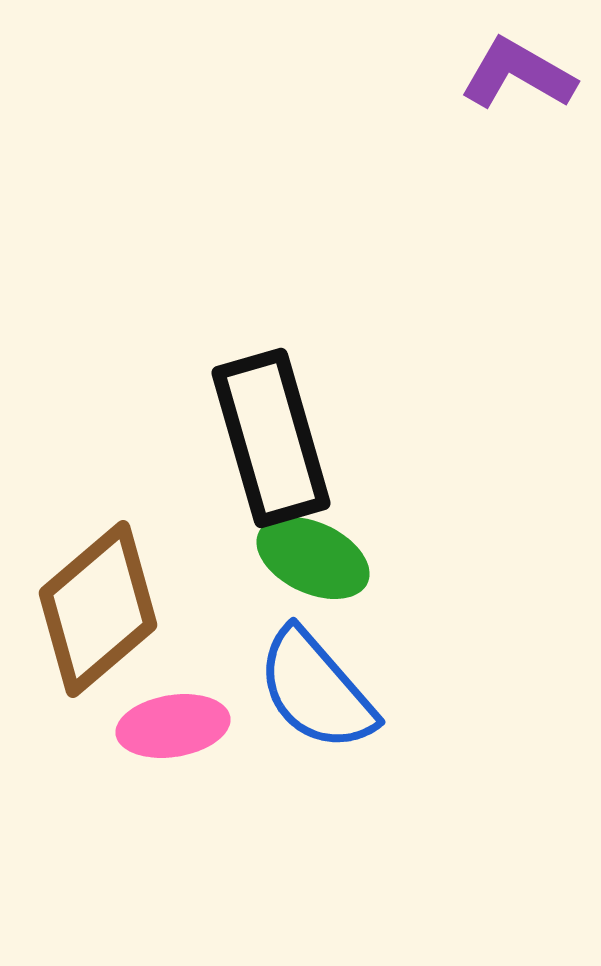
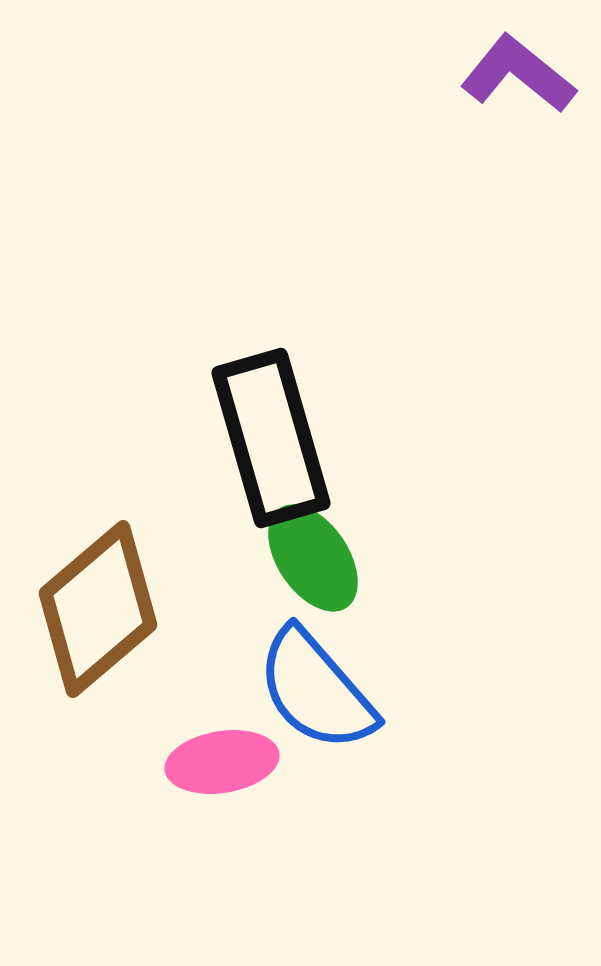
purple L-shape: rotated 9 degrees clockwise
green ellipse: rotated 31 degrees clockwise
pink ellipse: moved 49 px right, 36 px down
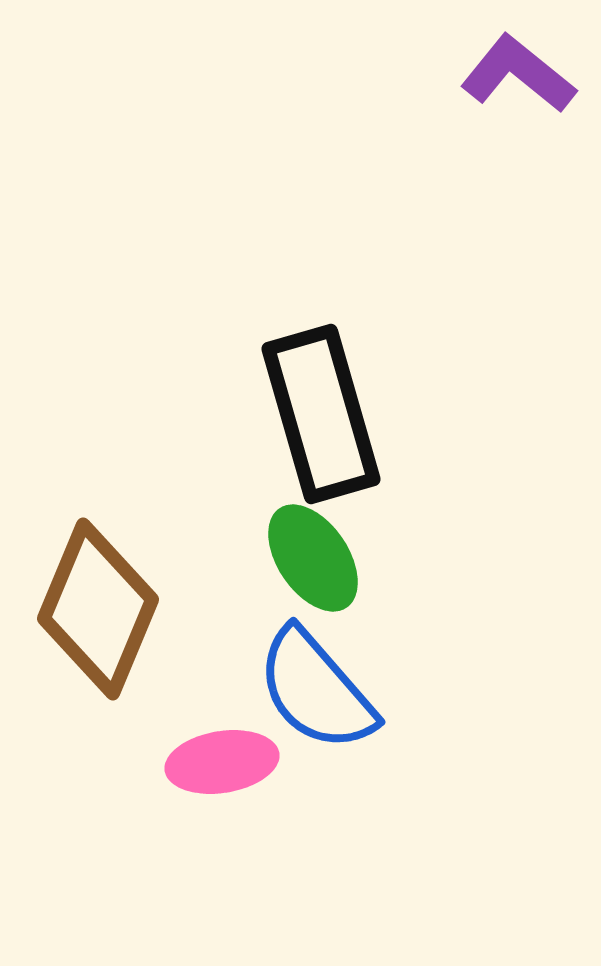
black rectangle: moved 50 px right, 24 px up
brown diamond: rotated 27 degrees counterclockwise
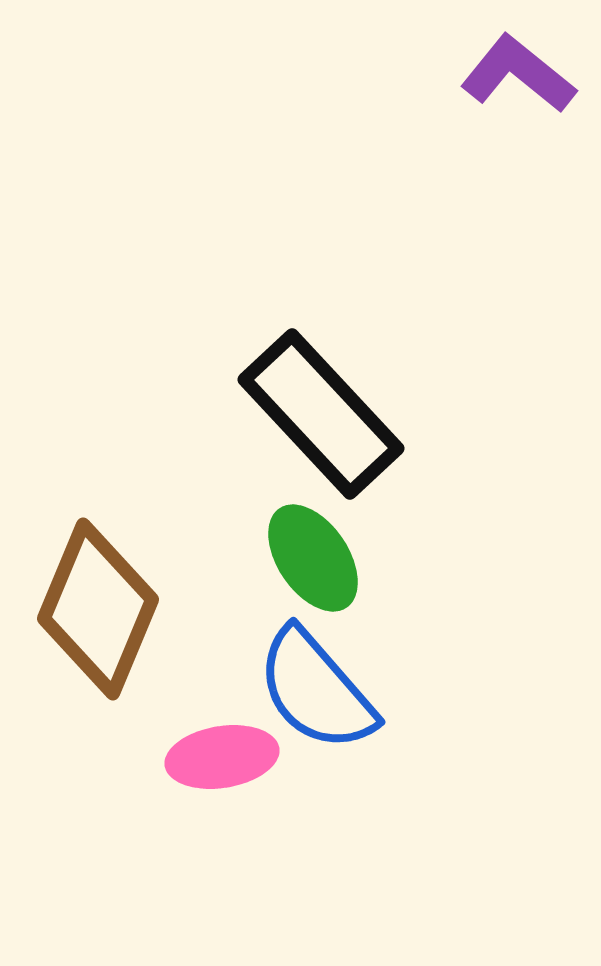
black rectangle: rotated 27 degrees counterclockwise
pink ellipse: moved 5 px up
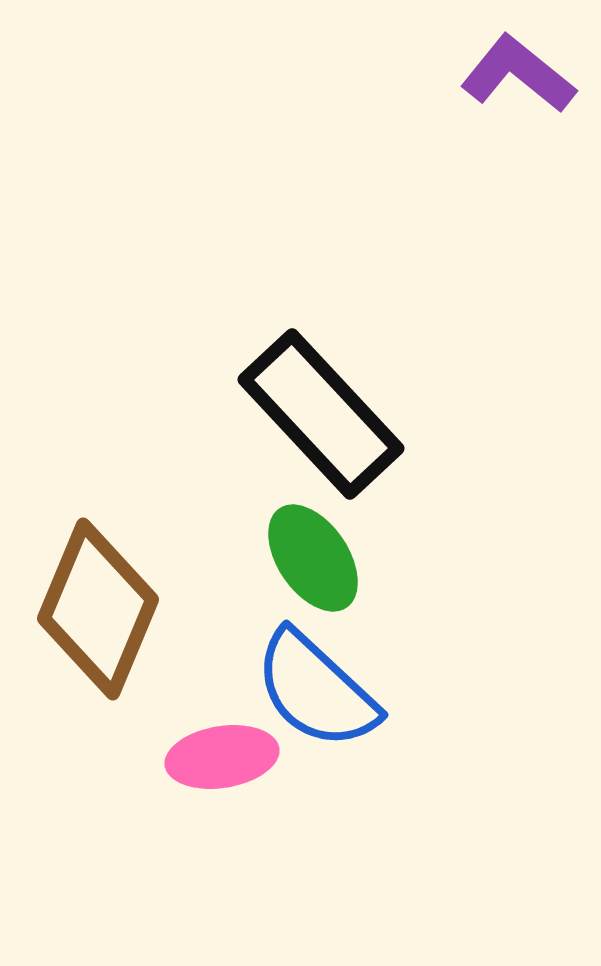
blue semicircle: rotated 6 degrees counterclockwise
